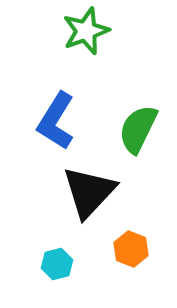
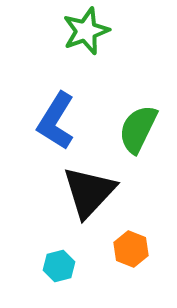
cyan hexagon: moved 2 px right, 2 px down
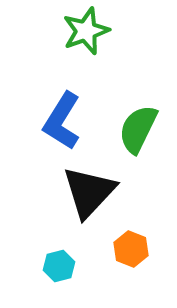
blue L-shape: moved 6 px right
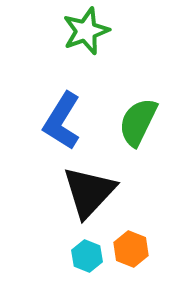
green semicircle: moved 7 px up
cyan hexagon: moved 28 px right, 10 px up; rotated 24 degrees counterclockwise
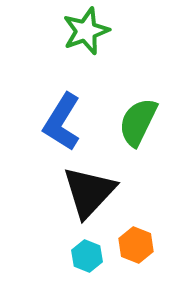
blue L-shape: moved 1 px down
orange hexagon: moved 5 px right, 4 px up
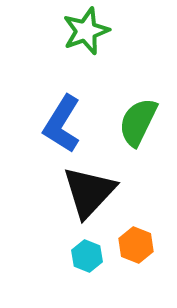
blue L-shape: moved 2 px down
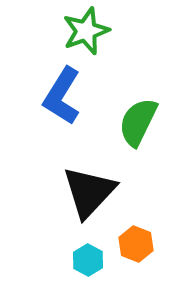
blue L-shape: moved 28 px up
orange hexagon: moved 1 px up
cyan hexagon: moved 1 px right, 4 px down; rotated 8 degrees clockwise
